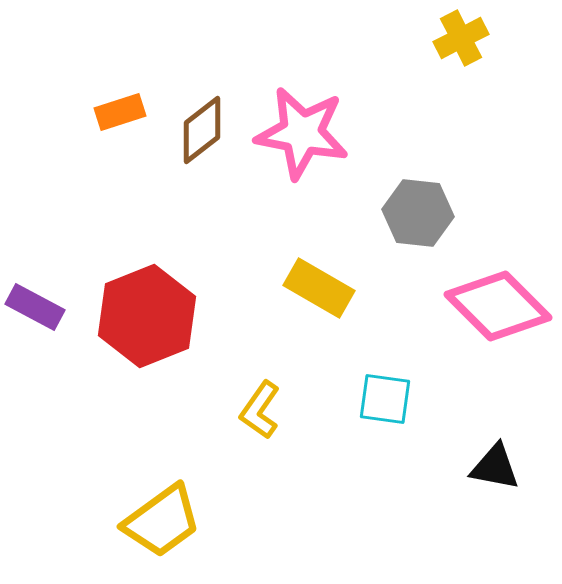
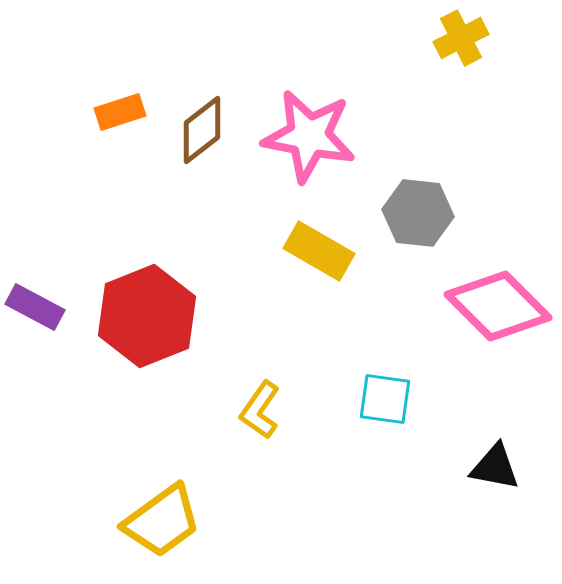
pink star: moved 7 px right, 3 px down
yellow rectangle: moved 37 px up
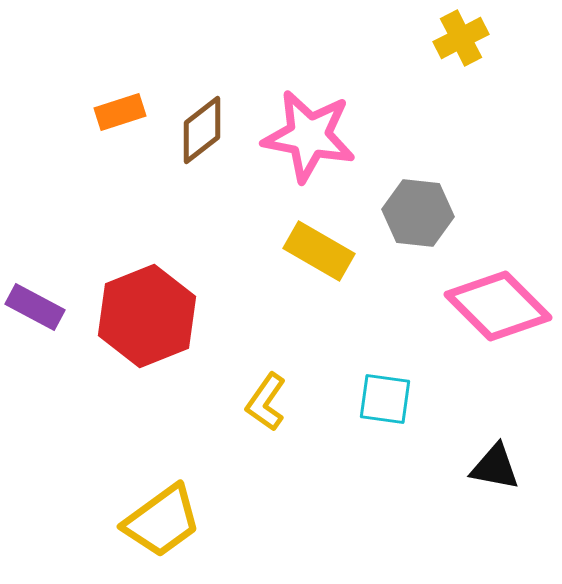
yellow L-shape: moved 6 px right, 8 px up
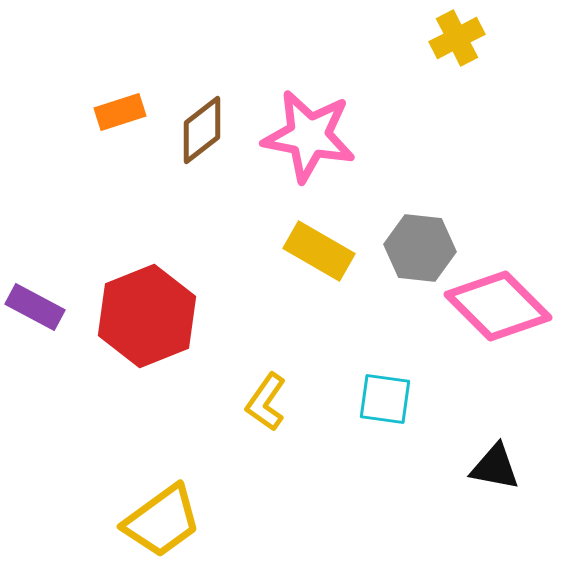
yellow cross: moved 4 px left
gray hexagon: moved 2 px right, 35 px down
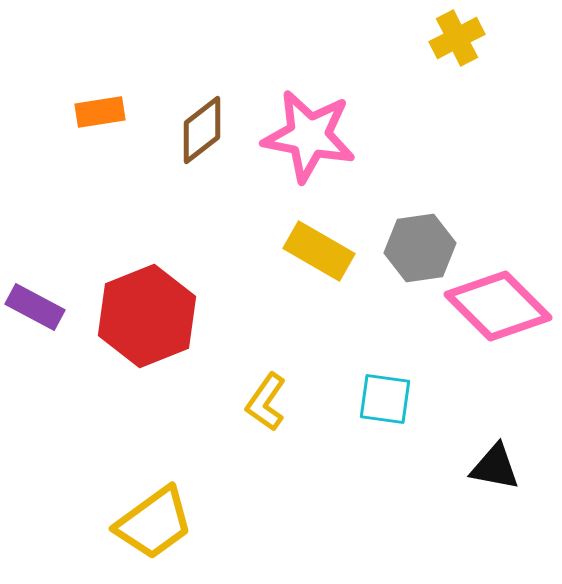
orange rectangle: moved 20 px left; rotated 9 degrees clockwise
gray hexagon: rotated 14 degrees counterclockwise
yellow trapezoid: moved 8 px left, 2 px down
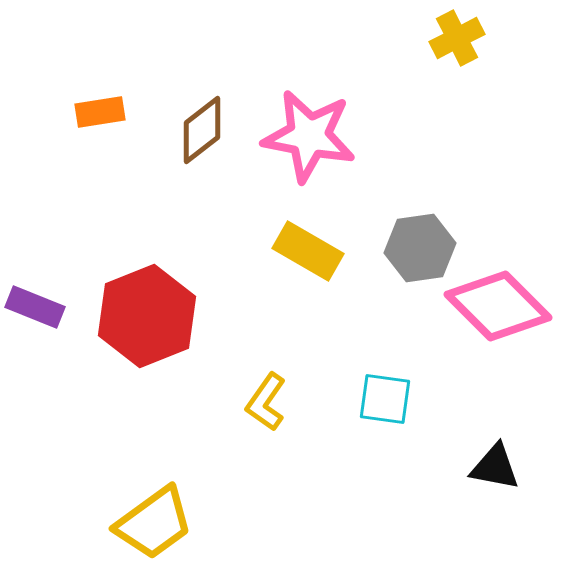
yellow rectangle: moved 11 px left
purple rectangle: rotated 6 degrees counterclockwise
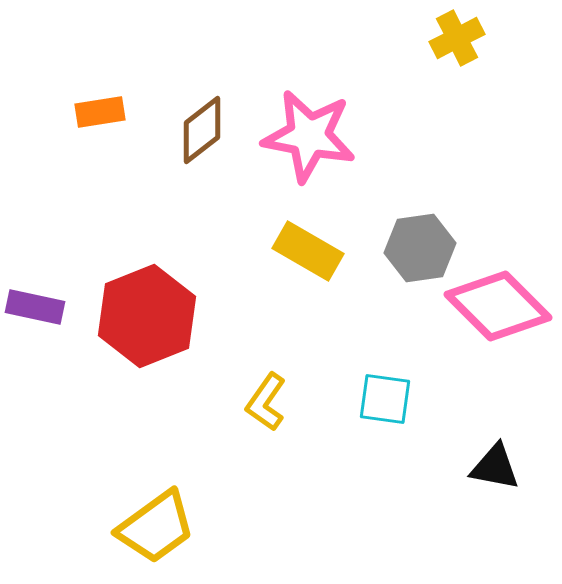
purple rectangle: rotated 10 degrees counterclockwise
yellow trapezoid: moved 2 px right, 4 px down
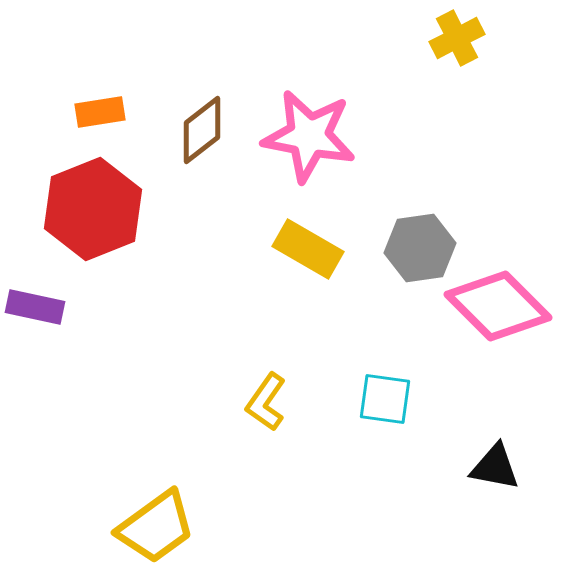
yellow rectangle: moved 2 px up
red hexagon: moved 54 px left, 107 px up
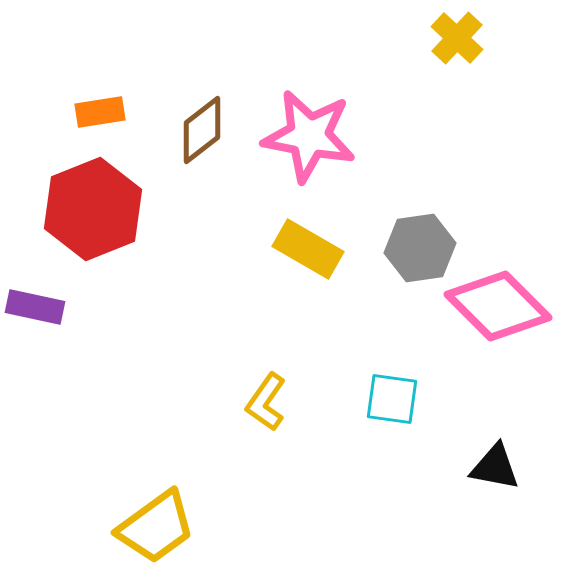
yellow cross: rotated 20 degrees counterclockwise
cyan square: moved 7 px right
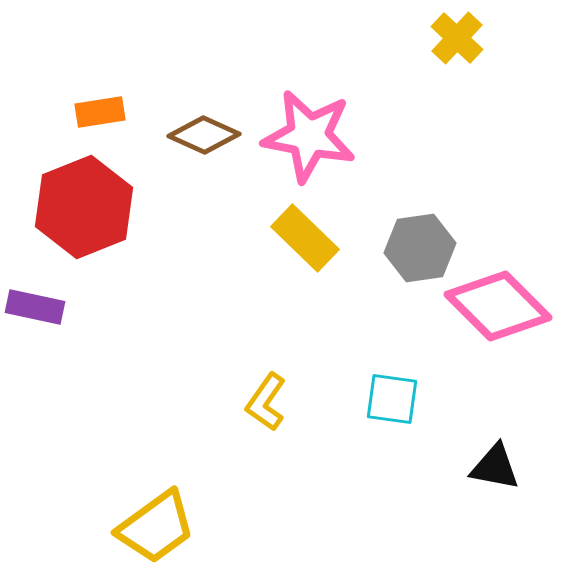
brown diamond: moved 2 px right, 5 px down; rotated 62 degrees clockwise
red hexagon: moved 9 px left, 2 px up
yellow rectangle: moved 3 px left, 11 px up; rotated 14 degrees clockwise
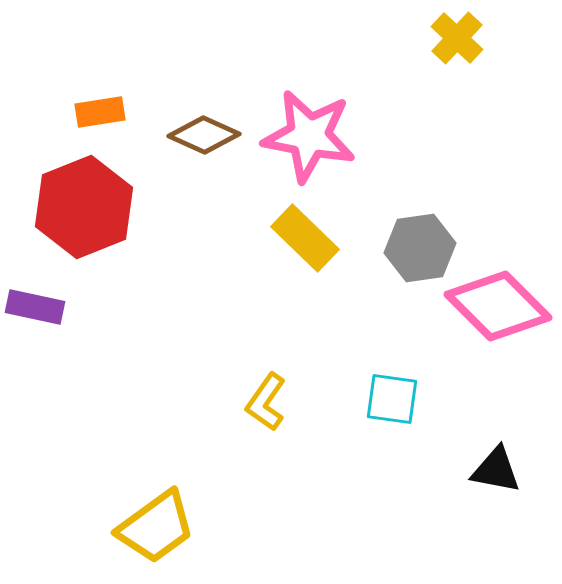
black triangle: moved 1 px right, 3 px down
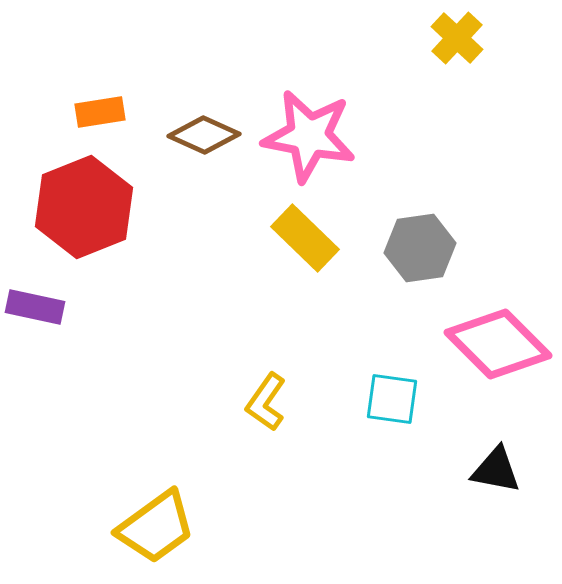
pink diamond: moved 38 px down
